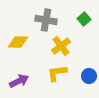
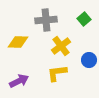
gray cross: rotated 15 degrees counterclockwise
blue circle: moved 16 px up
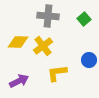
gray cross: moved 2 px right, 4 px up; rotated 10 degrees clockwise
yellow cross: moved 18 px left
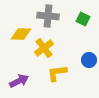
green square: moved 1 px left; rotated 24 degrees counterclockwise
yellow diamond: moved 3 px right, 8 px up
yellow cross: moved 1 px right, 2 px down
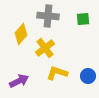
green square: rotated 32 degrees counterclockwise
yellow diamond: rotated 50 degrees counterclockwise
yellow cross: moved 1 px right
blue circle: moved 1 px left, 16 px down
yellow L-shape: rotated 25 degrees clockwise
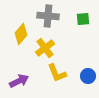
yellow L-shape: rotated 130 degrees counterclockwise
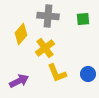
blue circle: moved 2 px up
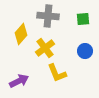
blue circle: moved 3 px left, 23 px up
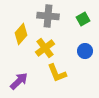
green square: rotated 24 degrees counterclockwise
purple arrow: rotated 18 degrees counterclockwise
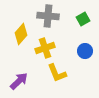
yellow cross: rotated 18 degrees clockwise
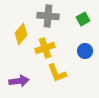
purple arrow: rotated 36 degrees clockwise
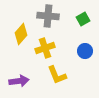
yellow L-shape: moved 2 px down
